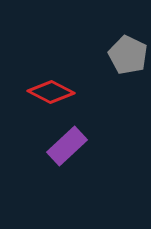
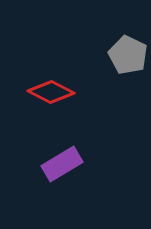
purple rectangle: moved 5 px left, 18 px down; rotated 12 degrees clockwise
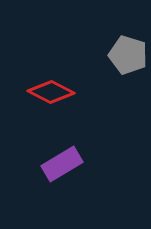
gray pentagon: rotated 9 degrees counterclockwise
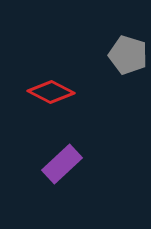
purple rectangle: rotated 12 degrees counterclockwise
